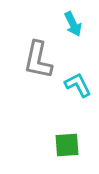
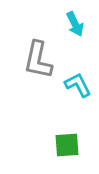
cyan arrow: moved 2 px right
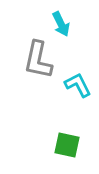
cyan arrow: moved 14 px left
green square: rotated 16 degrees clockwise
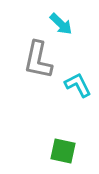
cyan arrow: rotated 20 degrees counterclockwise
green square: moved 4 px left, 6 px down
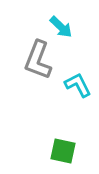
cyan arrow: moved 3 px down
gray L-shape: rotated 9 degrees clockwise
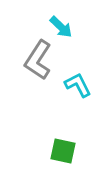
gray L-shape: rotated 12 degrees clockwise
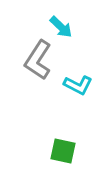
cyan L-shape: rotated 144 degrees clockwise
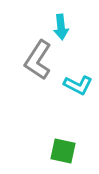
cyan arrow: rotated 40 degrees clockwise
